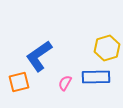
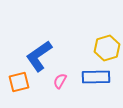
pink semicircle: moved 5 px left, 2 px up
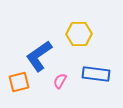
yellow hexagon: moved 28 px left, 14 px up; rotated 15 degrees clockwise
blue rectangle: moved 3 px up; rotated 8 degrees clockwise
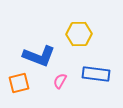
blue L-shape: rotated 124 degrees counterclockwise
orange square: moved 1 px down
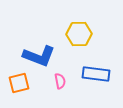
pink semicircle: rotated 140 degrees clockwise
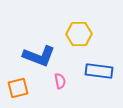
blue rectangle: moved 3 px right, 3 px up
orange square: moved 1 px left, 5 px down
